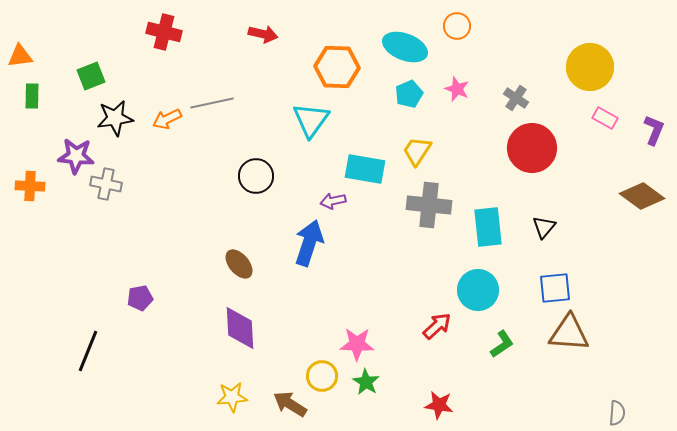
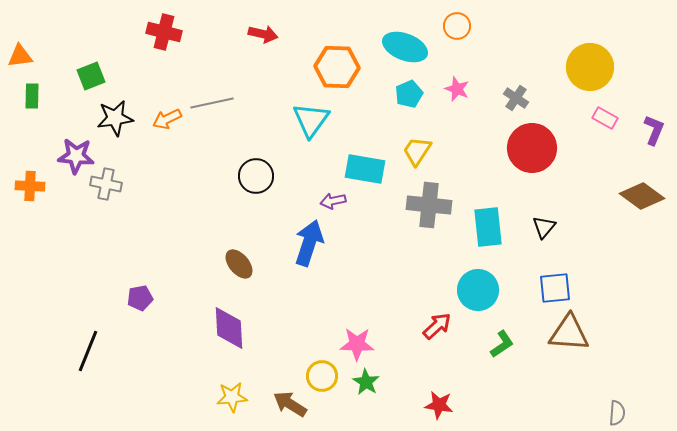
purple diamond at (240, 328): moved 11 px left
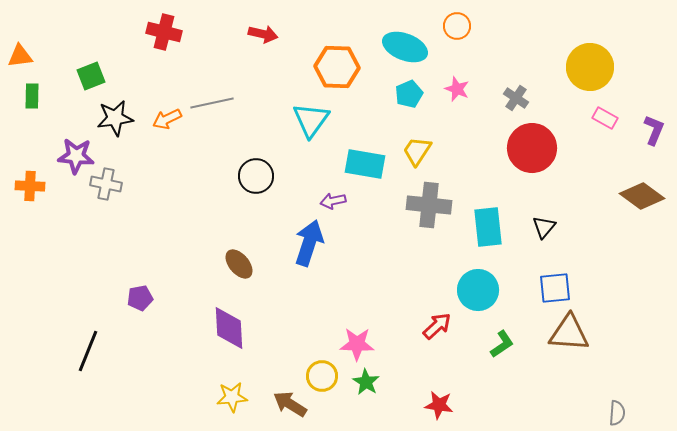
cyan rectangle at (365, 169): moved 5 px up
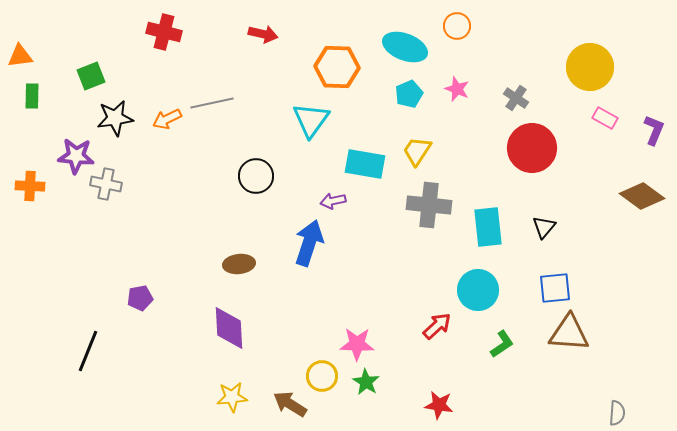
brown ellipse at (239, 264): rotated 56 degrees counterclockwise
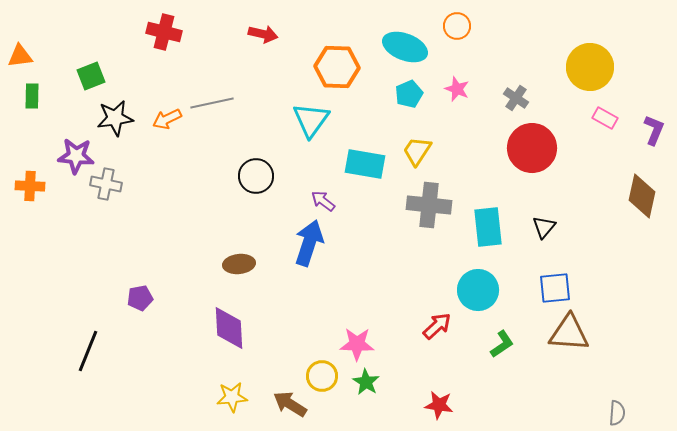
brown diamond at (642, 196): rotated 66 degrees clockwise
purple arrow at (333, 201): moved 10 px left; rotated 50 degrees clockwise
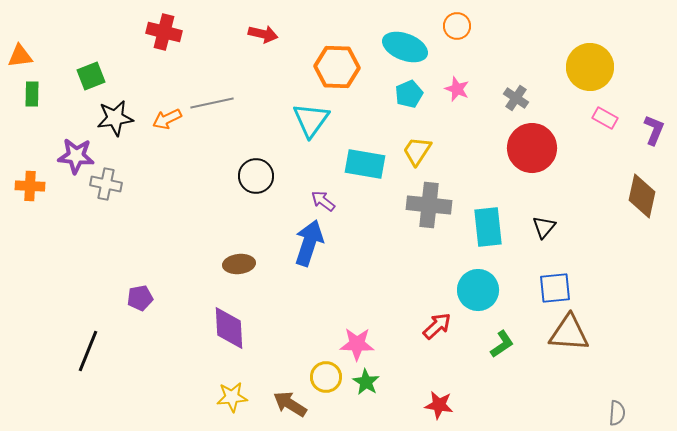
green rectangle at (32, 96): moved 2 px up
yellow circle at (322, 376): moved 4 px right, 1 px down
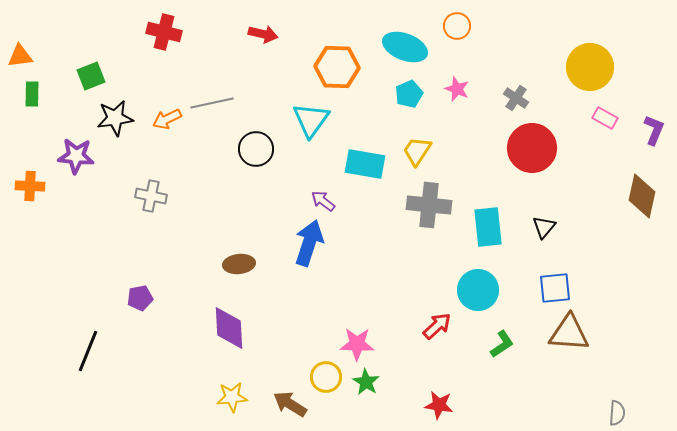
black circle at (256, 176): moved 27 px up
gray cross at (106, 184): moved 45 px right, 12 px down
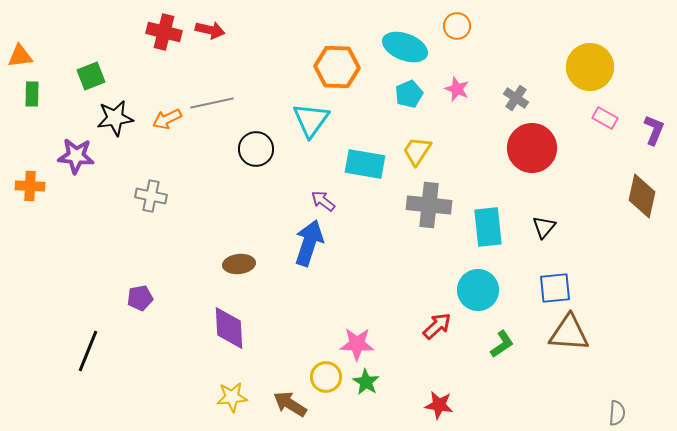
red arrow at (263, 34): moved 53 px left, 4 px up
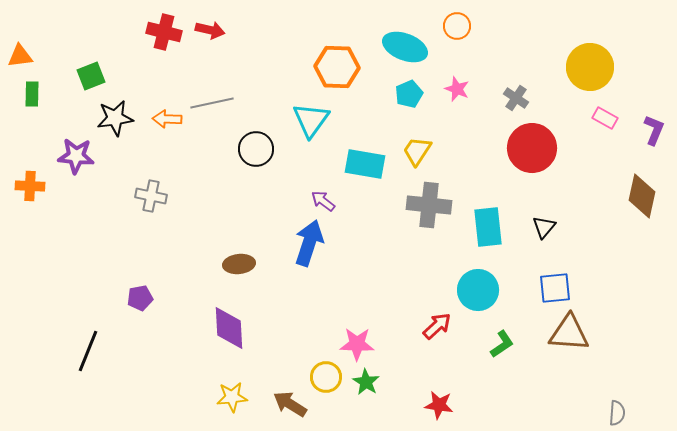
orange arrow at (167, 119): rotated 28 degrees clockwise
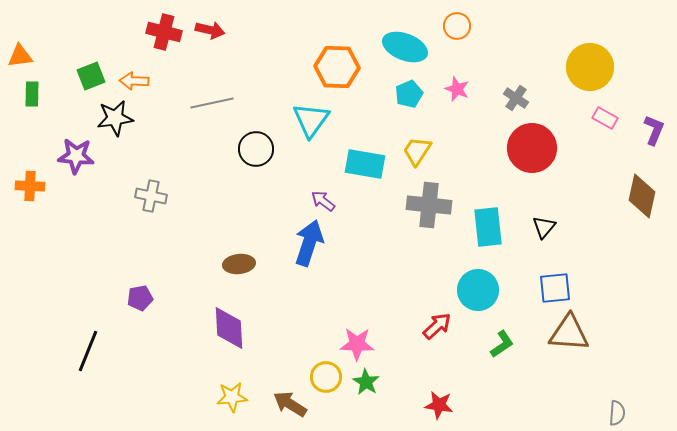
orange arrow at (167, 119): moved 33 px left, 38 px up
